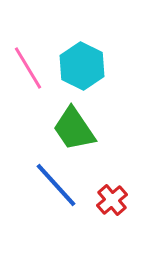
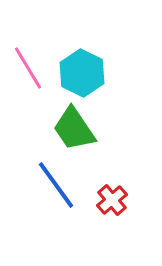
cyan hexagon: moved 7 px down
blue line: rotated 6 degrees clockwise
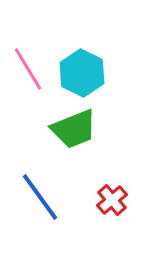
pink line: moved 1 px down
green trapezoid: rotated 78 degrees counterclockwise
blue line: moved 16 px left, 12 px down
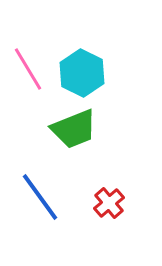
red cross: moved 3 px left, 3 px down
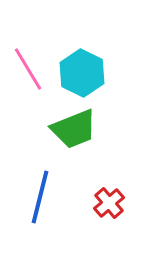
blue line: rotated 50 degrees clockwise
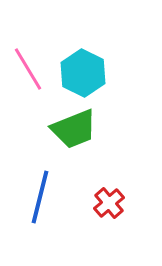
cyan hexagon: moved 1 px right
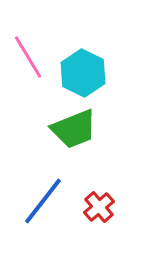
pink line: moved 12 px up
blue line: moved 3 px right, 4 px down; rotated 24 degrees clockwise
red cross: moved 10 px left, 4 px down
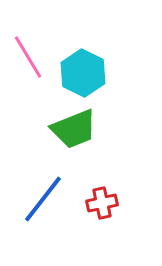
blue line: moved 2 px up
red cross: moved 3 px right, 4 px up; rotated 28 degrees clockwise
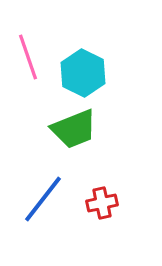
pink line: rotated 12 degrees clockwise
